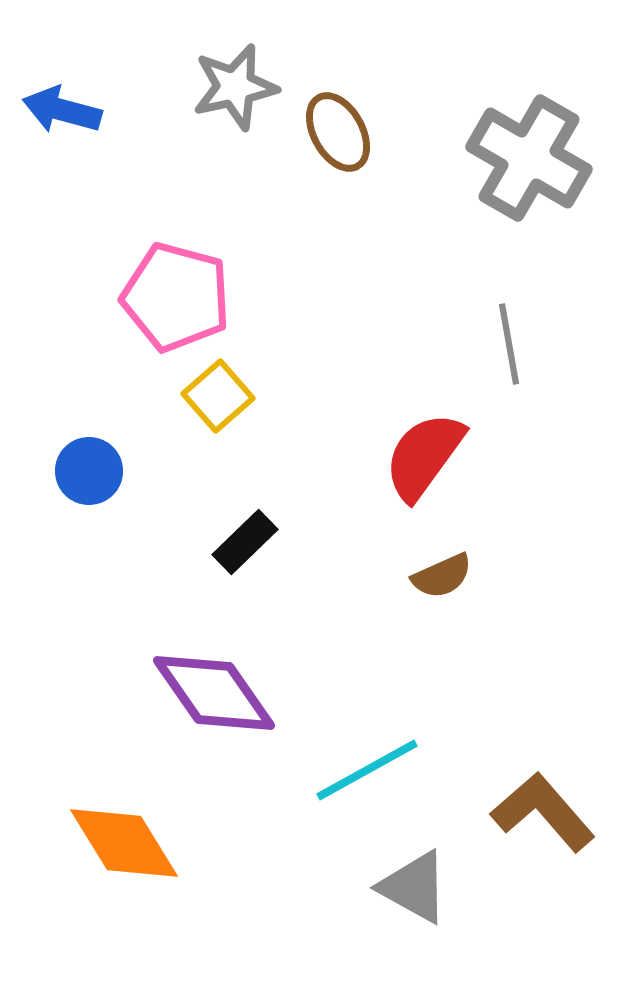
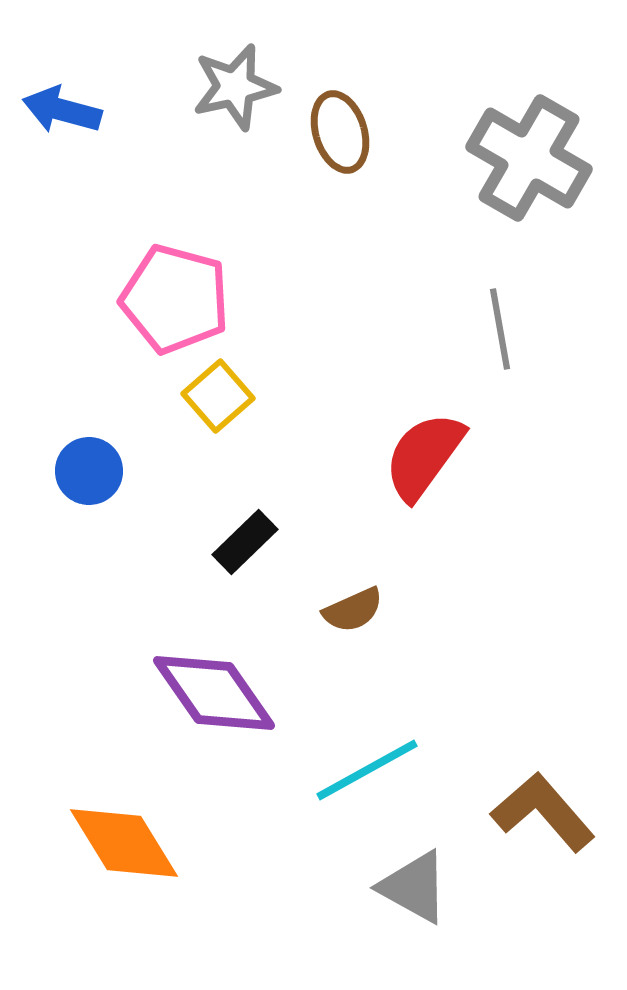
brown ellipse: moved 2 px right; rotated 12 degrees clockwise
pink pentagon: moved 1 px left, 2 px down
gray line: moved 9 px left, 15 px up
brown semicircle: moved 89 px left, 34 px down
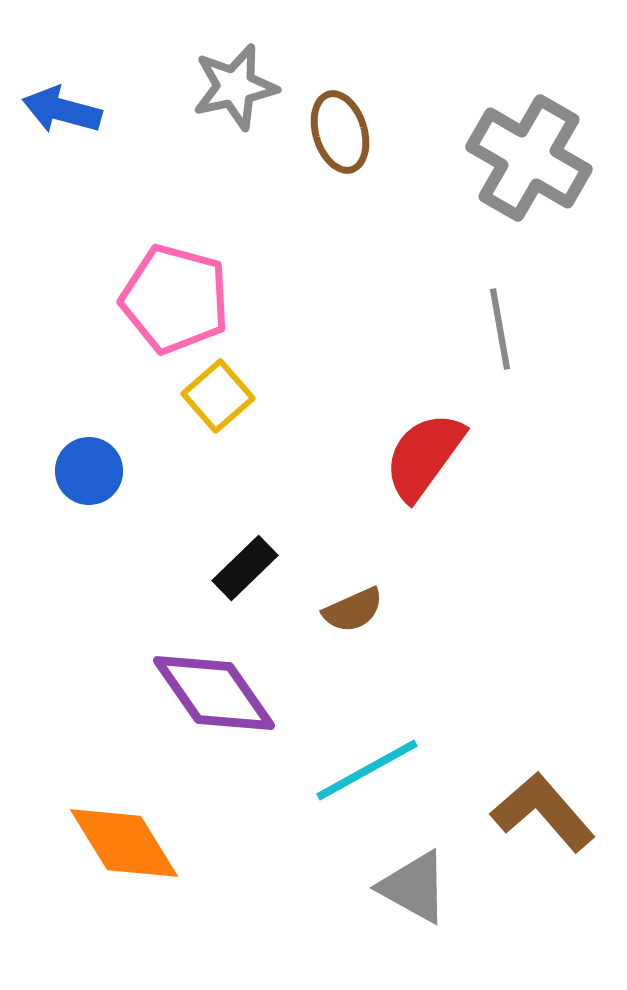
black rectangle: moved 26 px down
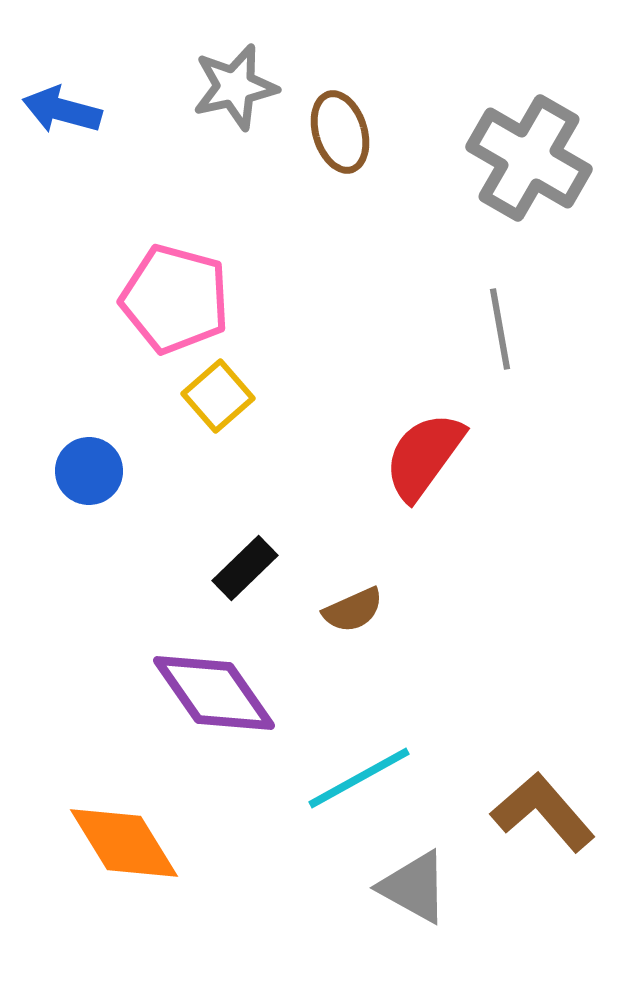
cyan line: moved 8 px left, 8 px down
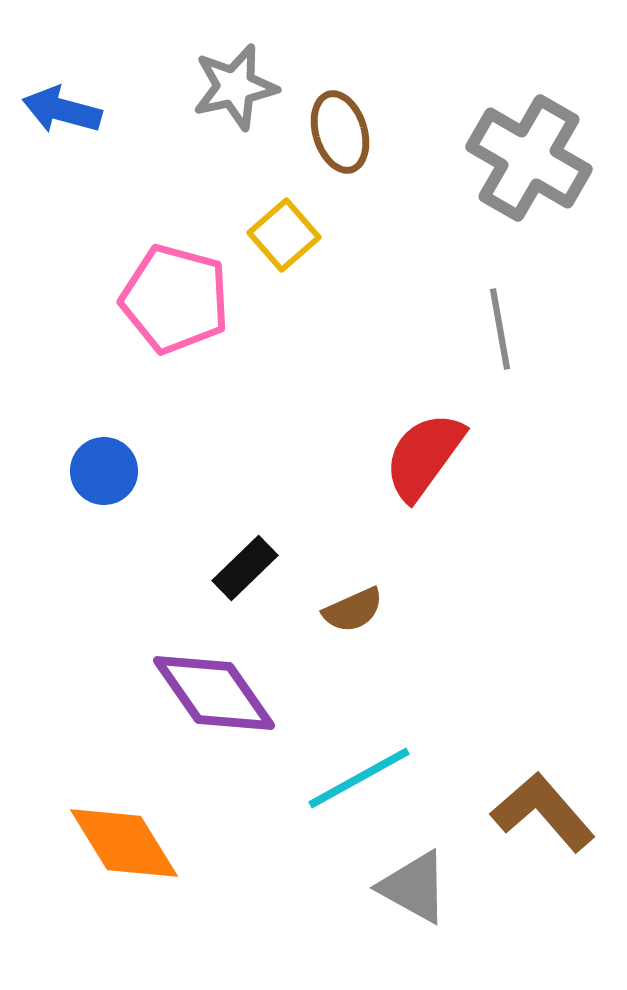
yellow square: moved 66 px right, 161 px up
blue circle: moved 15 px right
